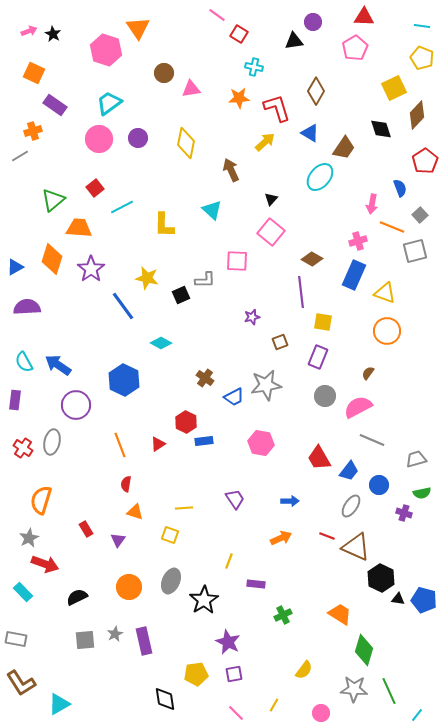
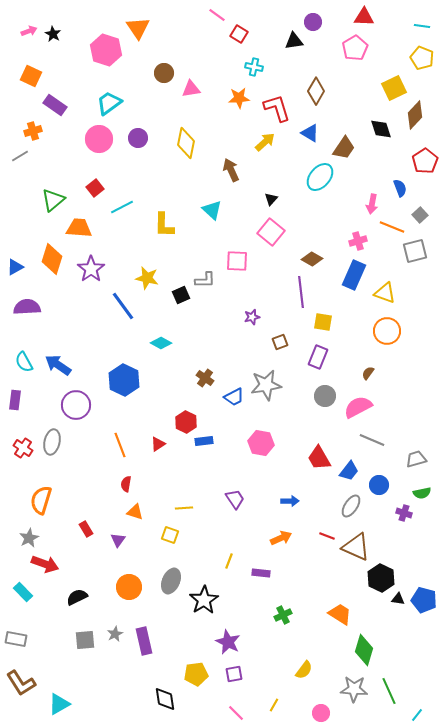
orange square at (34, 73): moved 3 px left, 3 px down
brown diamond at (417, 115): moved 2 px left
purple rectangle at (256, 584): moved 5 px right, 11 px up
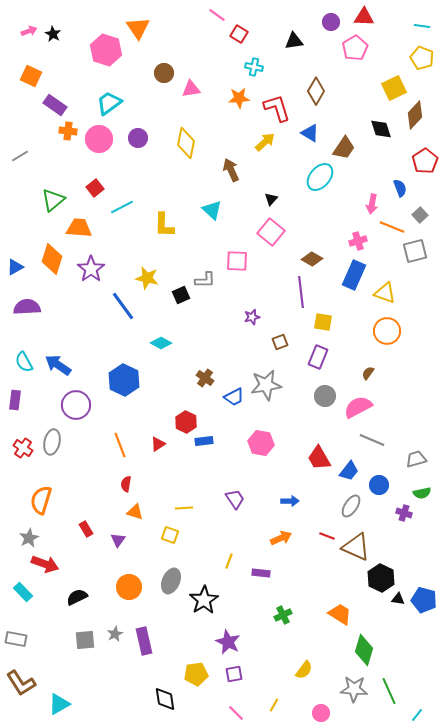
purple circle at (313, 22): moved 18 px right
orange cross at (33, 131): moved 35 px right; rotated 24 degrees clockwise
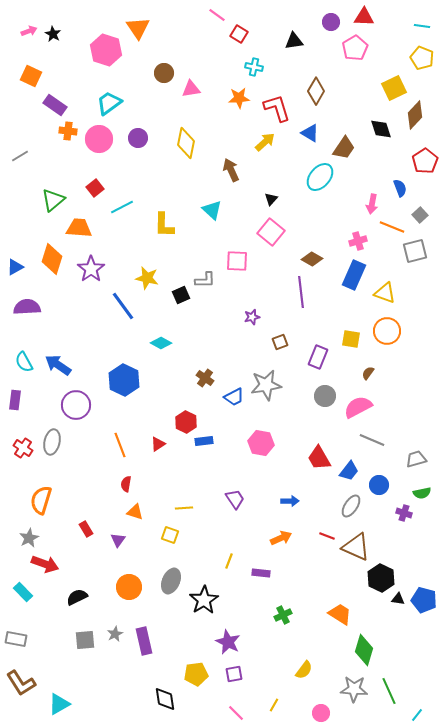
yellow square at (323, 322): moved 28 px right, 17 px down
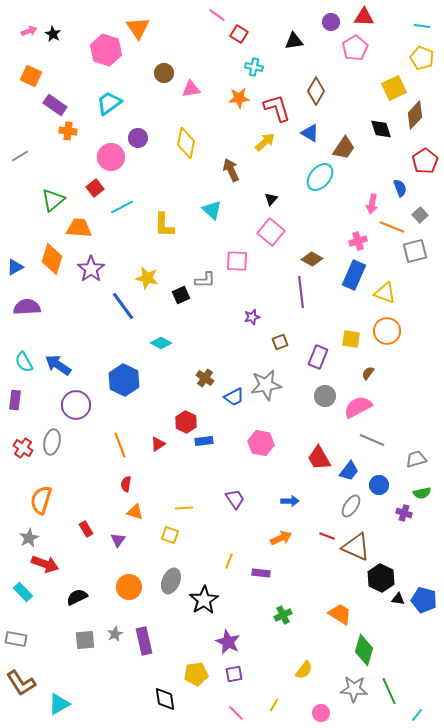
pink circle at (99, 139): moved 12 px right, 18 px down
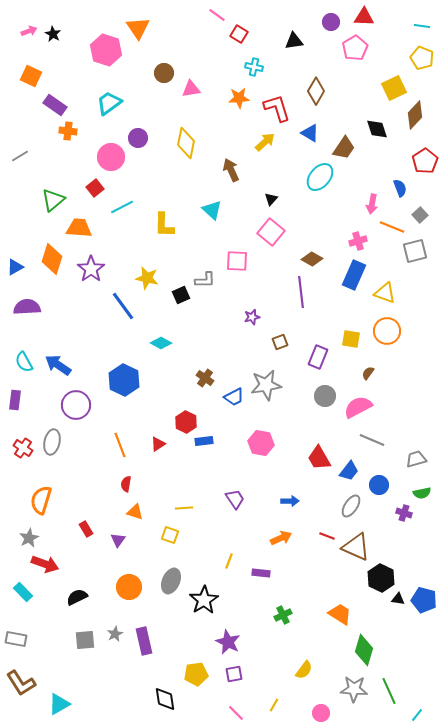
black diamond at (381, 129): moved 4 px left
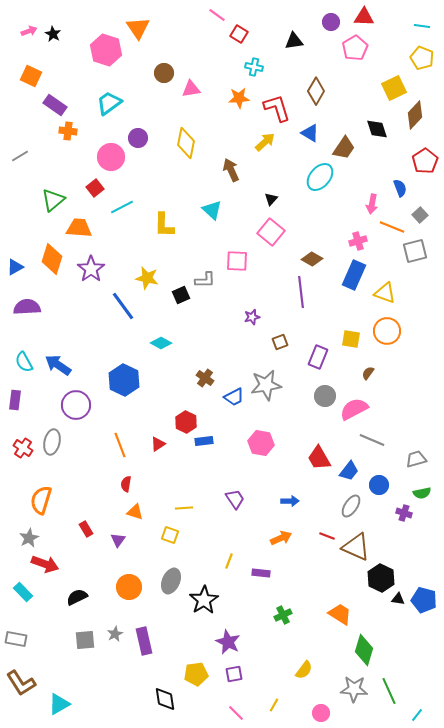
pink semicircle at (358, 407): moved 4 px left, 2 px down
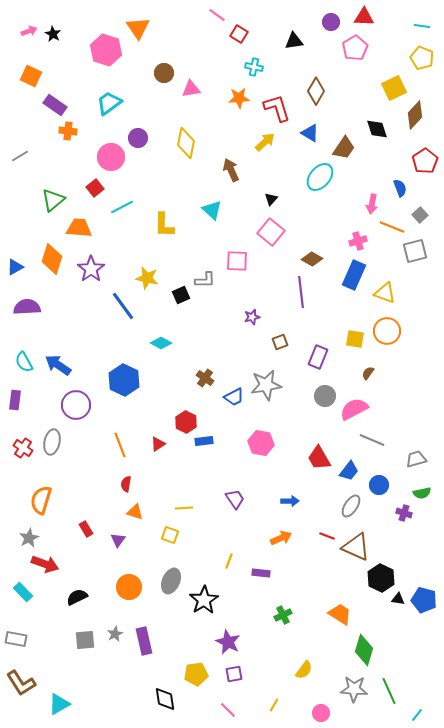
yellow square at (351, 339): moved 4 px right
pink line at (236, 713): moved 8 px left, 3 px up
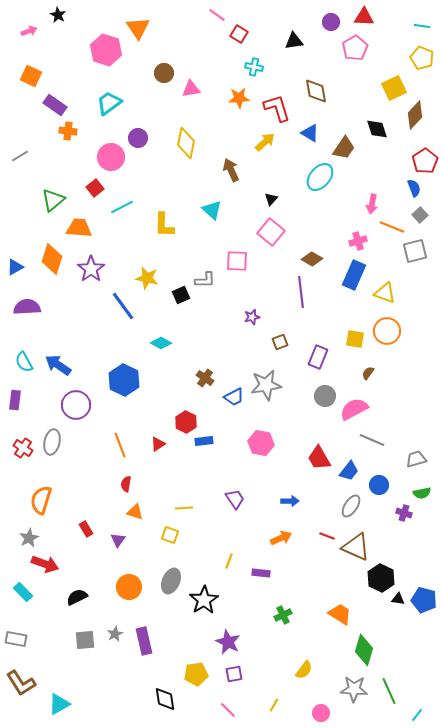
black star at (53, 34): moved 5 px right, 19 px up
brown diamond at (316, 91): rotated 40 degrees counterclockwise
blue semicircle at (400, 188): moved 14 px right
